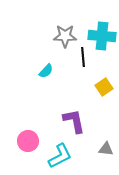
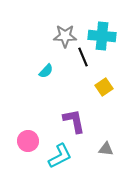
black line: rotated 18 degrees counterclockwise
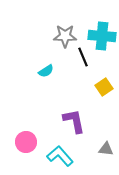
cyan semicircle: rotated 14 degrees clockwise
pink circle: moved 2 px left, 1 px down
cyan L-shape: rotated 104 degrees counterclockwise
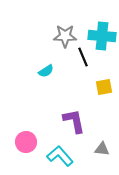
yellow square: rotated 24 degrees clockwise
gray triangle: moved 4 px left
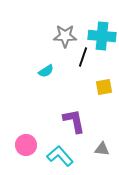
black line: rotated 42 degrees clockwise
pink circle: moved 3 px down
